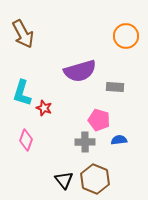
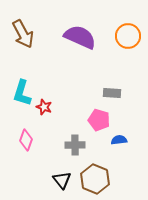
orange circle: moved 2 px right
purple semicircle: moved 34 px up; rotated 140 degrees counterclockwise
gray rectangle: moved 3 px left, 6 px down
red star: moved 1 px up
gray cross: moved 10 px left, 3 px down
black triangle: moved 2 px left
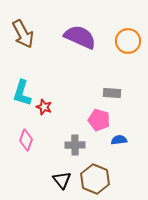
orange circle: moved 5 px down
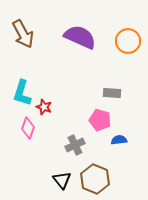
pink pentagon: moved 1 px right
pink diamond: moved 2 px right, 12 px up
gray cross: rotated 24 degrees counterclockwise
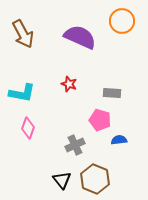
orange circle: moved 6 px left, 20 px up
cyan L-shape: rotated 96 degrees counterclockwise
red star: moved 25 px right, 23 px up
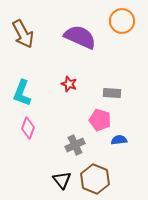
cyan L-shape: rotated 100 degrees clockwise
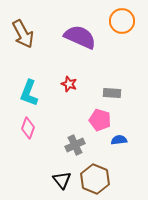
cyan L-shape: moved 7 px right
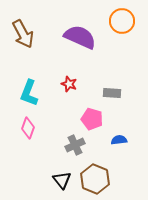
pink pentagon: moved 8 px left, 1 px up
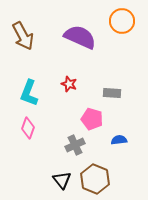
brown arrow: moved 2 px down
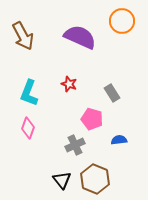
gray rectangle: rotated 54 degrees clockwise
